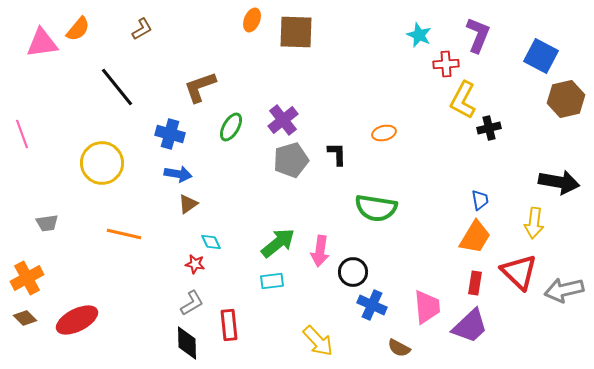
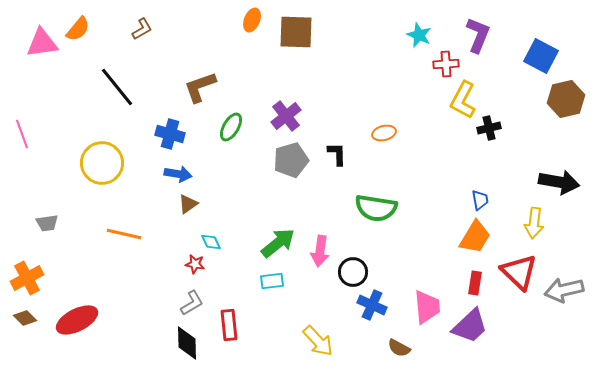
purple cross at (283, 120): moved 3 px right, 4 px up
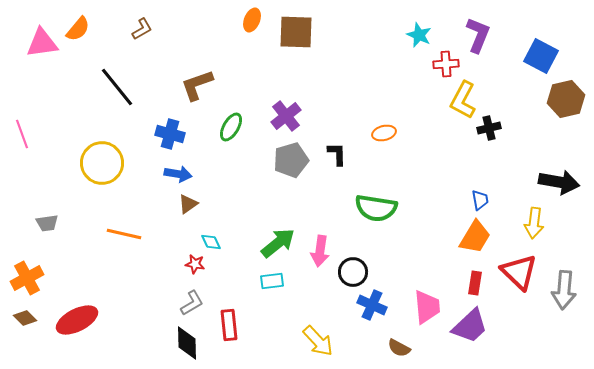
brown L-shape at (200, 87): moved 3 px left, 2 px up
gray arrow at (564, 290): rotated 72 degrees counterclockwise
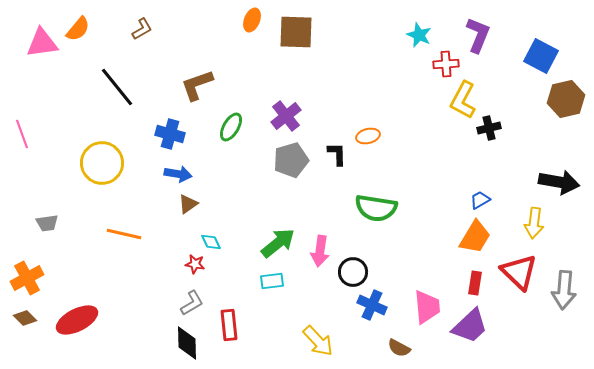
orange ellipse at (384, 133): moved 16 px left, 3 px down
blue trapezoid at (480, 200): rotated 110 degrees counterclockwise
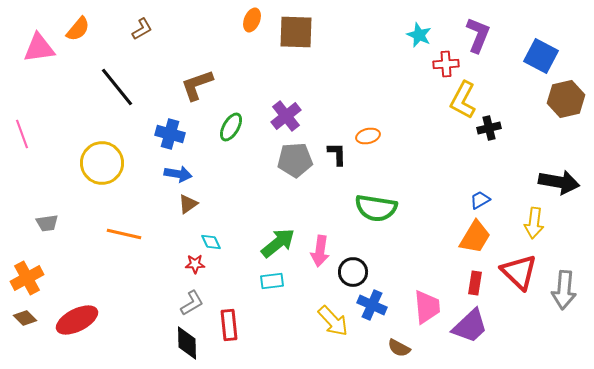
pink triangle at (42, 43): moved 3 px left, 5 px down
gray pentagon at (291, 160): moved 4 px right; rotated 12 degrees clockwise
red star at (195, 264): rotated 12 degrees counterclockwise
yellow arrow at (318, 341): moved 15 px right, 20 px up
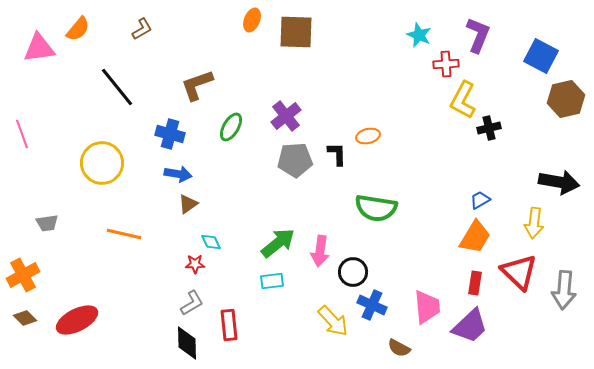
orange cross at (27, 278): moved 4 px left, 3 px up
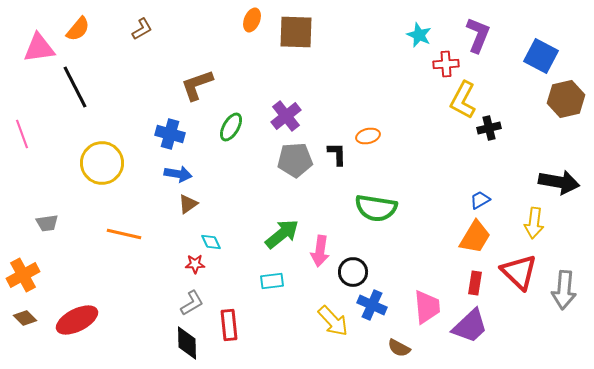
black line at (117, 87): moved 42 px left; rotated 12 degrees clockwise
green arrow at (278, 243): moved 4 px right, 9 px up
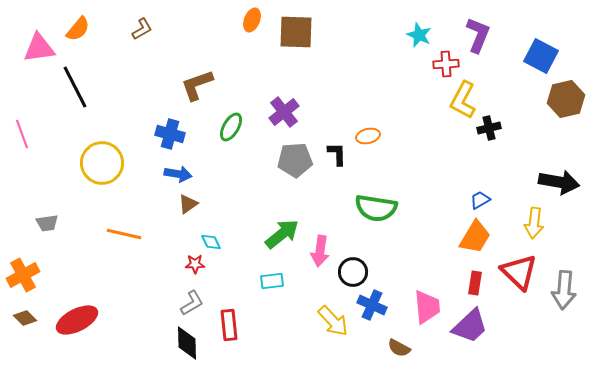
purple cross at (286, 116): moved 2 px left, 4 px up
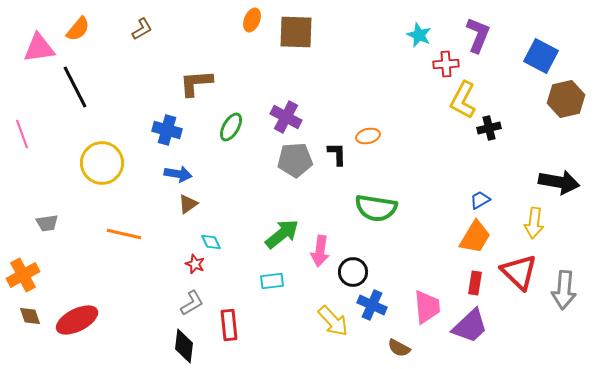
brown L-shape at (197, 85): moved 1 px left, 2 px up; rotated 15 degrees clockwise
purple cross at (284, 112): moved 2 px right, 5 px down; rotated 24 degrees counterclockwise
blue cross at (170, 134): moved 3 px left, 4 px up
red star at (195, 264): rotated 24 degrees clockwise
brown diamond at (25, 318): moved 5 px right, 2 px up; rotated 25 degrees clockwise
black diamond at (187, 343): moved 3 px left, 3 px down; rotated 8 degrees clockwise
